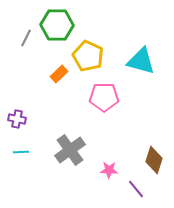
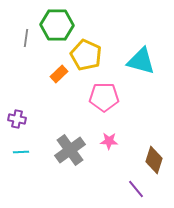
gray line: rotated 18 degrees counterclockwise
yellow pentagon: moved 2 px left, 1 px up
pink star: moved 29 px up
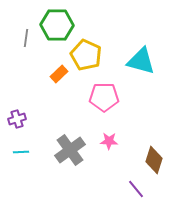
purple cross: rotated 30 degrees counterclockwise
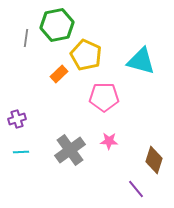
green hexagon: rotated 12 degrees counterclockwise
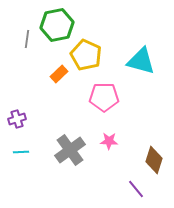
gray line: moved 1 px right, 1 px down
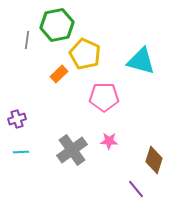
gray line: moved 1 px down
yellow pentagon: moved 1 px left, 1 px up
gray cross: moved 2 px right
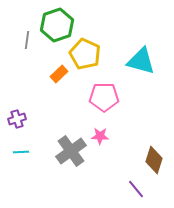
green hexagon: rotated 8 degrees counterclockwise
pink star: moved 9 px left, 5 px up
gray cross: moved 1 px left, 1 px down
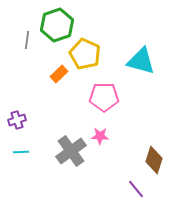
purple cross: moved 1 px down
